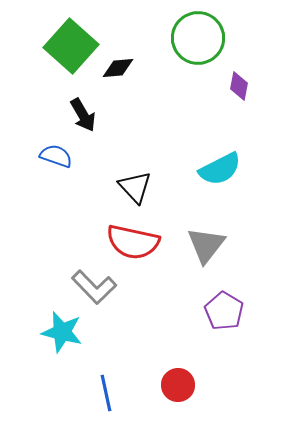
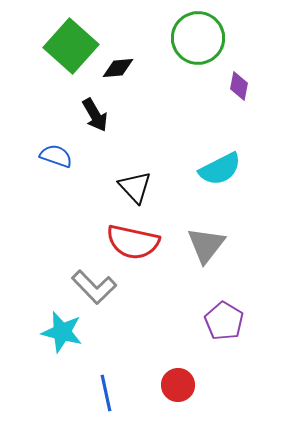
black arrow: moved 12 px right
purple pentagon: moved 10 px down
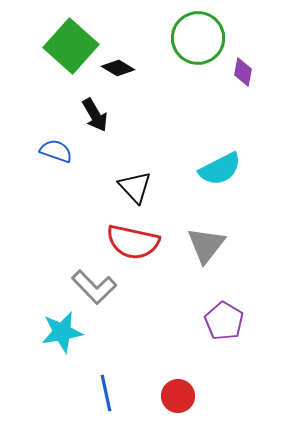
black diamond: rotated 36 degrees clockwise
purple diamond: moved 4 px right, 14 px up
blue semicircle: moved 5 px up
cyan star: rotated 24 degrees counterclockwise
red circle: moved 11 px down
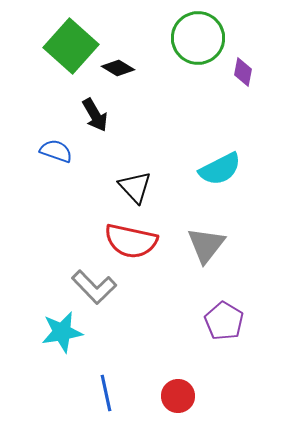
red semicircle: moved 2 px left, 1 px up
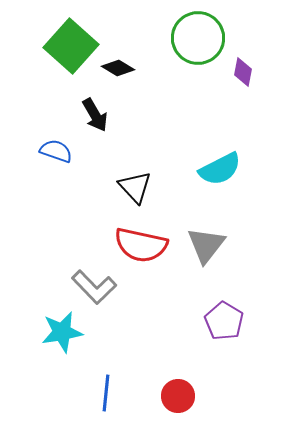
red semicircle: moved 10 px right, 4 px down
blue line: rotated 18 degrees clockwise
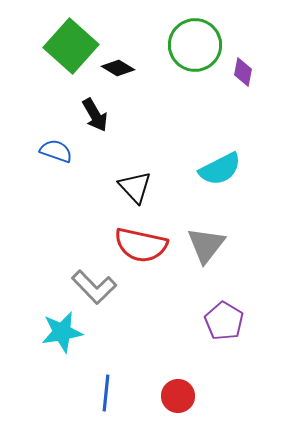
green circle: moved 3 px left, 7 px down
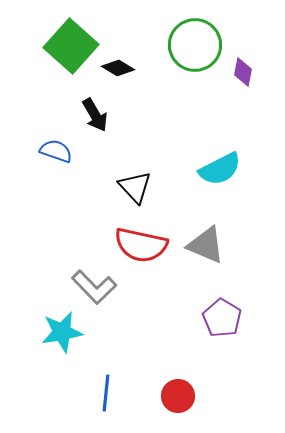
gray triangle: rotated 45 degrees counterclockwise
purple pentagon: moved 2 px left, 3 px up
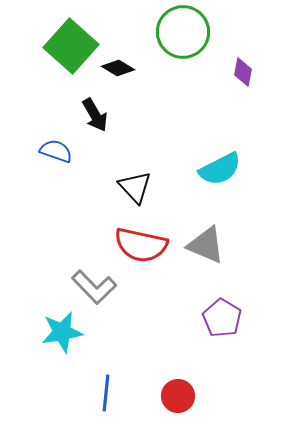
green circle: moved 12 px left, 13 px up
